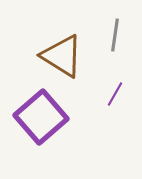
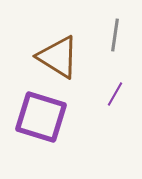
brown triangle: moved 4 px left, 1 px down
purple square: rotated 32 degrees counterclockwise
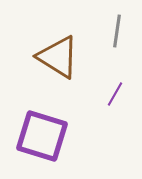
gray line: moved 2 px right, 4 px up
purple square: moved 1 px right, 19 px down
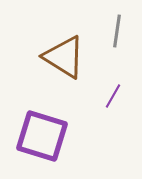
brown triangle: moved 6 px right
purple line: moved 2 px left, 2 px down
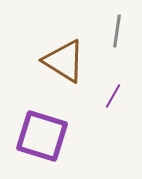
brown triangle: moved 4 px down
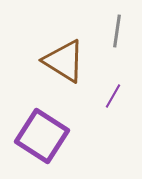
purple square: rotated 16 degrees clockwise
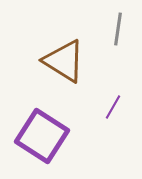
gray line: moved 1 px right, 2 px up
purple line: moved 11 px down
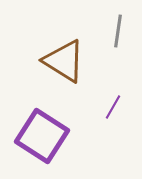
gray line: moved 2 px down
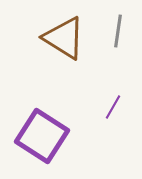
brown triangle: moved 23 px up
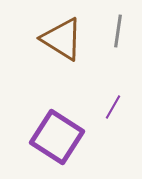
brown triangle: moved 2 px left, 1 px down
purple square: moved 15 px right, 1 px down
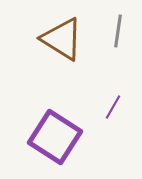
purple square: moved 2 px left
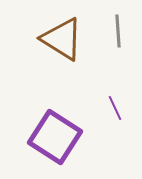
gray line: rotated 12 degrees counterclockwise
purple line: moved 2 px right, 1 px down; rotated 55 degrees counterclockwise
